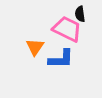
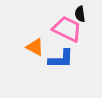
orange triangle: rotated 36 degrees counterclockwise
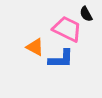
black semicircle: moved 6 px right; rotated 21 degrees counterclockwise
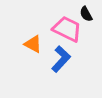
orange triangle: moved 2 px left, 3 px up
blue L-shape: rotated 48 degrees counterclockwise
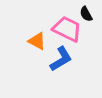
orange triangle: moved 4 px right, 3 px up
blue L-shape: rotated 16 degrees clockwise
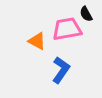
pink trapezoid: rotated 36 degrees counterclockwise
blue L-shape: moved 11 px down; rotated 24 degrees counterclockwise
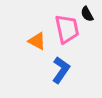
black semicircle: moved 1 px right
pink trapezoid: rotated 88 degrees clockwise
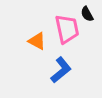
blue L-shape: rotated 16 degrees clockwise
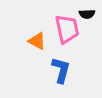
black semicircle: rotated 63 degrees counterclockwise
blue L-shape: rotated 36 degrees counterclockwise
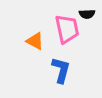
orange triangle: moved 2 px left
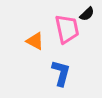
black semicircle: rotated 42 degrees counterclockwise
blue L-shape: moved 3 px down
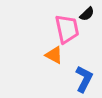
orange triangle: moved 19 px right, 14 px down
blue L-shape: moved 23 px right, 6 px down; rotated 12 degrees clockwise
